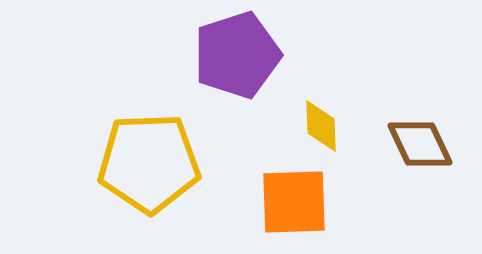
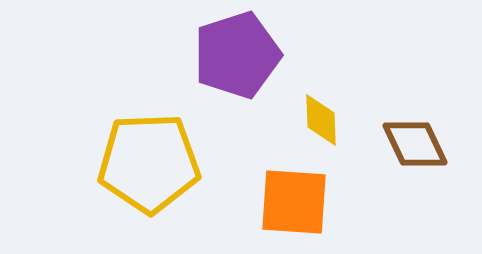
yellow diamond: moved 6 px up
brown diamond: moved 5 px left
orange square: rotated 6 degrees clockwise
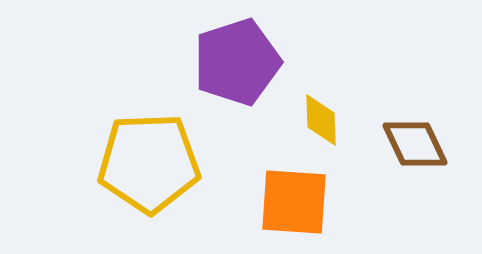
purple pentagon: moved 7 px down
